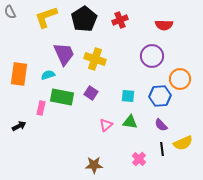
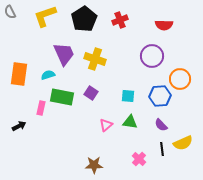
yellow L-shape: moved 1 px left, 1 px up
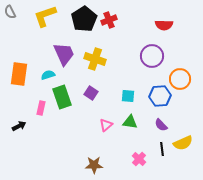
red cross: moved 11 px left
green rectangle: rotated 60 degrees clockwise
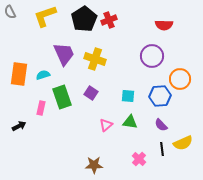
cyan semicircle: moved 5 px left
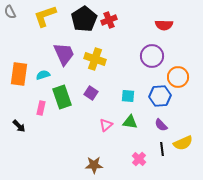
orange circle: moved 2 px left, 2 px up
black arrow: rotated 72 degrees clockwise
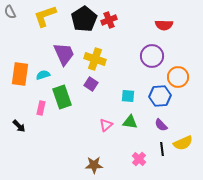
orange rectangle: moved 1 px right
purple square: moved 9 px up
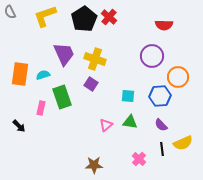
red cross: moved 3 px up; rotated 28 degrees counterclockwise
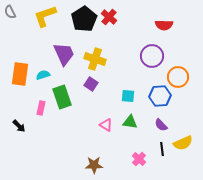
pink triangle: rotated 48 degrees counterclockwise
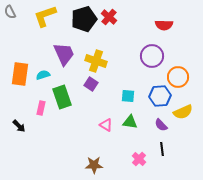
black pentagon: rotated 15 degrees clockwise
yellow cross: moved 1 px right, 2 px down
yellow semicircle: moved 31 px up
